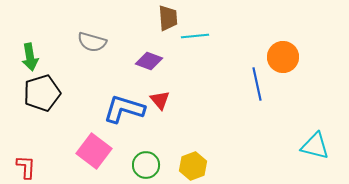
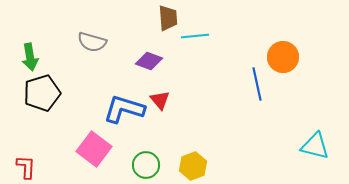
pink square: moved 2 px up
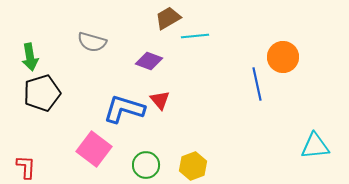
brown trapezoid: rotated 116 degrees counterclockwise
cyan triangle: rotated 20 degrees counterclockwise
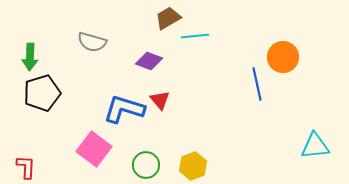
green arrow: rotated 12 degrees clockwise
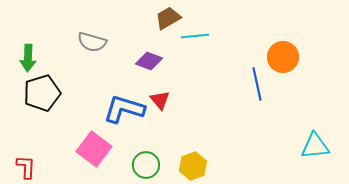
green arrow: moved 2 px left, 1 px down
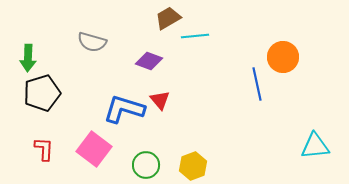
red L-shape: moved 18 px right, 18 px up
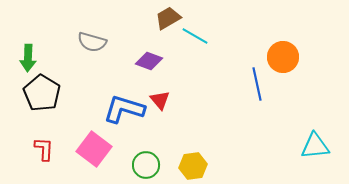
cyan line: rotated 36 degrees clockwise
black pentagon: rotated 24 degrees counterclockwise
yellow hexagon: rotated 12 degrees clockwise
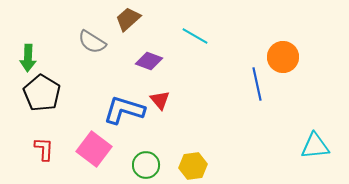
brown trapezoid: moved 40 px left, 1 px down; rotated 12 degrees counterclockwise
gray semicircle: rotated 16 degrees clockwise
blue L-shape: moved 1 px down
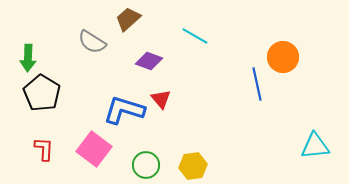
red triangle: moved 1 px right, 1 px up
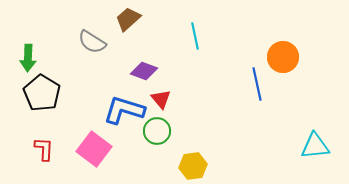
cyan line: rotated 48 degrees clockwise
purple diamond: moved 5 px left, 10 px down
green circle: moved 11 px right, 34 px up
